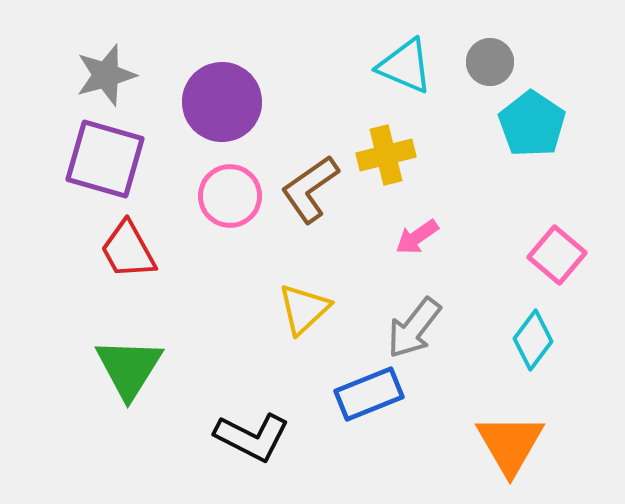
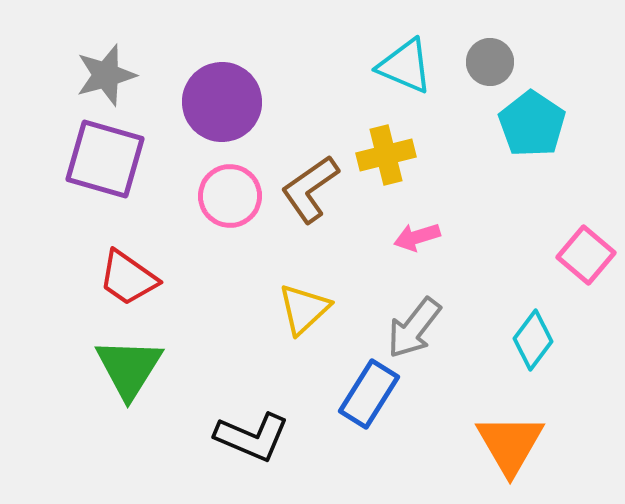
pink arrow: rotated 18 degrees clockwise
red trapezoid: moved 28 px down; rotated 26 degrees counterclockwise
pink square: moved 29 px right
blue rectangle: rotated 36 degrees counterclockwise
black L-shape: rotated 4 degrees counterclockwise
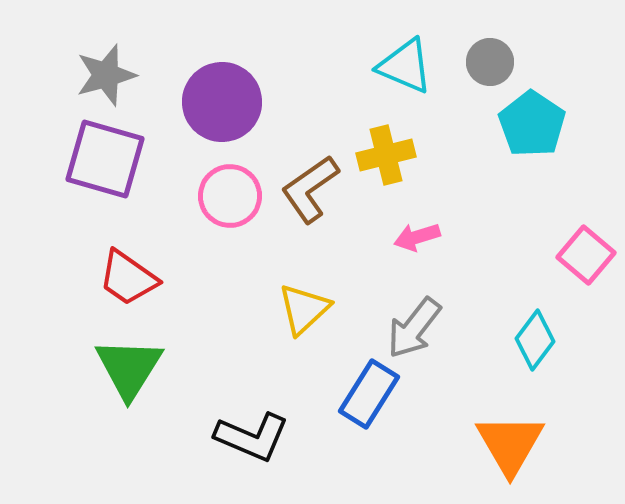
cyan diamond: moved 2 px right
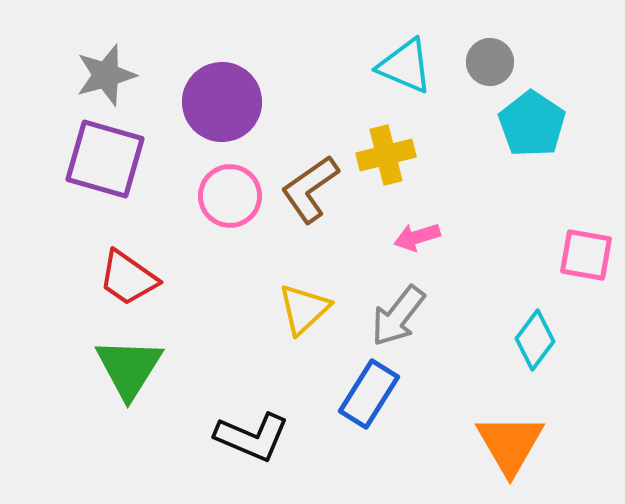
pink square: rotated 30 degrees counterclockwise
gray arrow: moved 16 px left, 12 px up
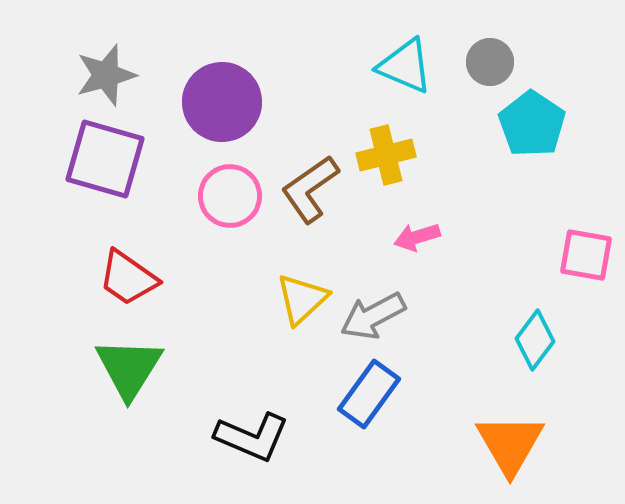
yellow triangle: moved 2 px left, 10 px up
gray arrow: moved 25 px left; rotated 24 degrees clockwise
blue rectangle: rotated 4 degrees clockwise
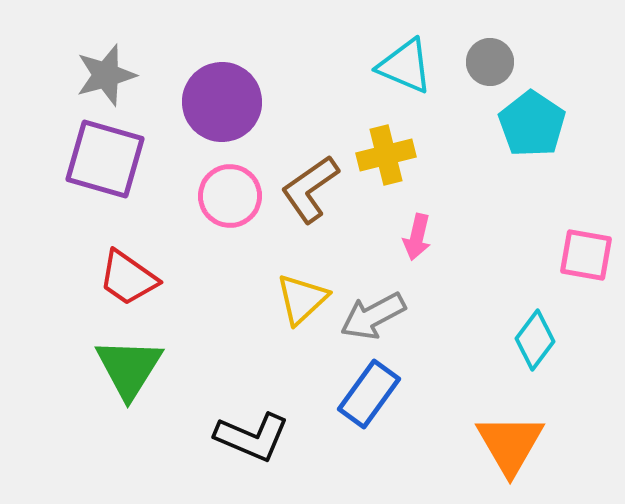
pink arrow: rotated 60 degrees counterclockwise
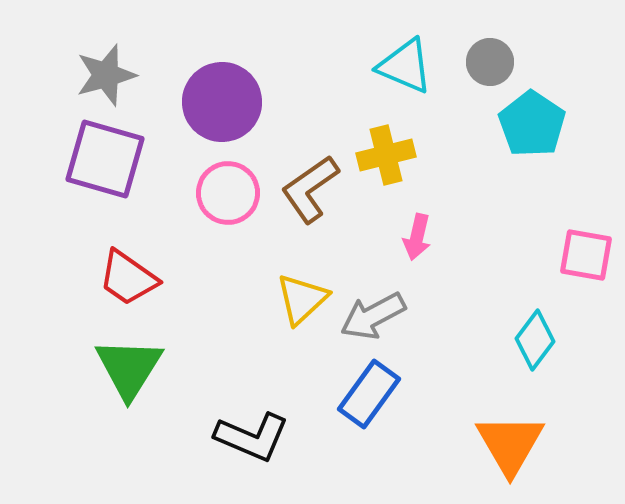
pink circle: moved 2 px left, 3 px up
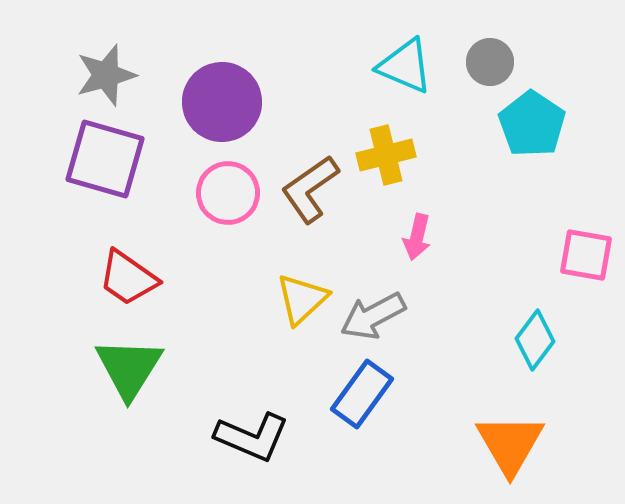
blue rectangle: moved 7 px left
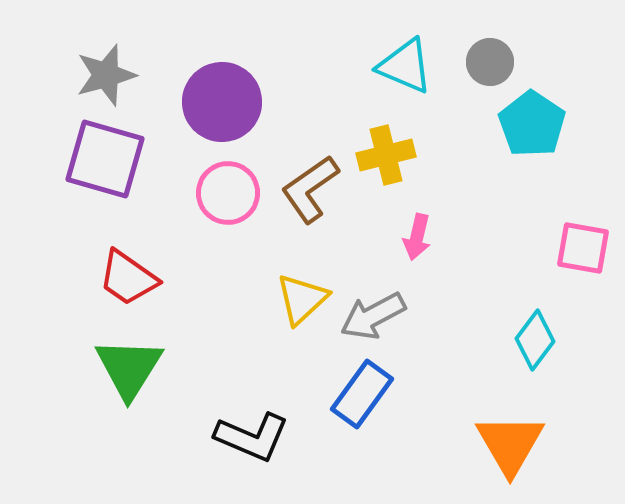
pink square: moved 3 px left, 7 px up
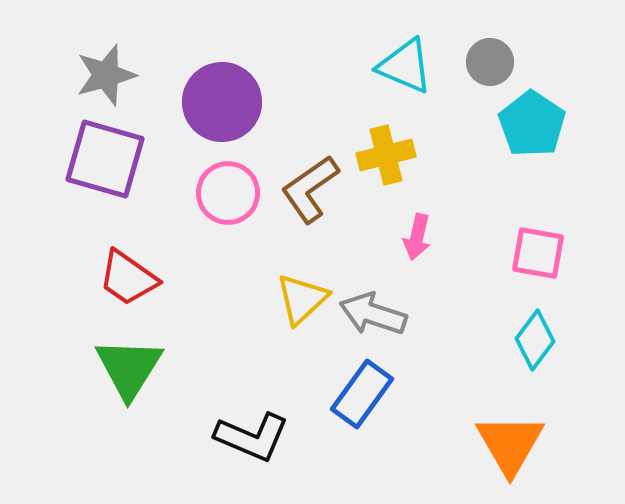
pink square: moved 45 px left, 5 px down
gray arrow: moved 2 px up; rotated 46 degrees clockwise
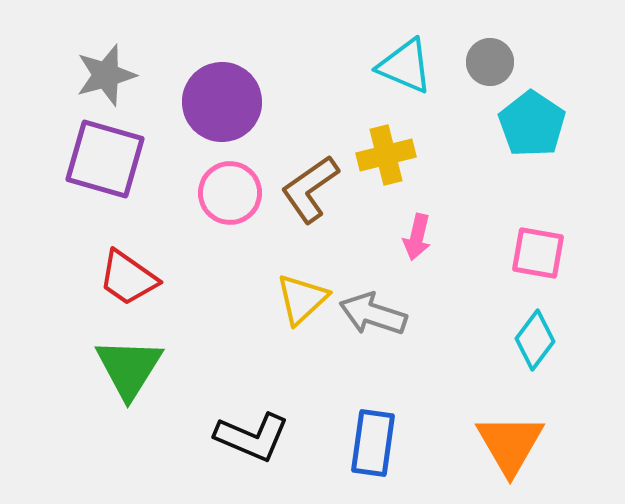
pink circle: moved 2 px right
blue rectangle: moved 11 px right, 49 px down; rotated 28 degrees counterclockwise
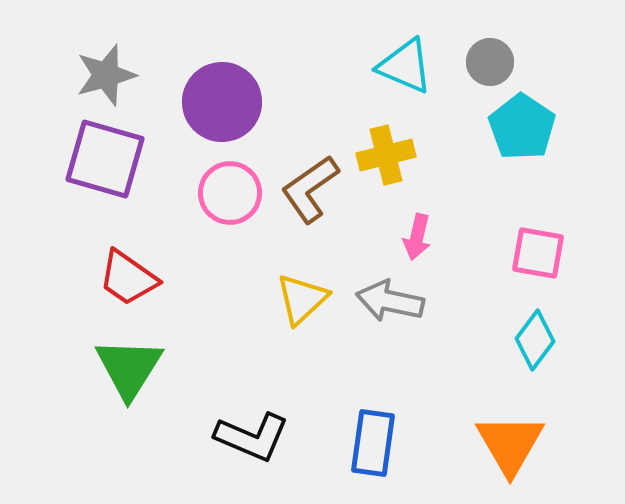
cyan pentagon: moved 10 px left, 3 px down
gray arrow: moved 17 px right, 13 px up; rotated 6 degrees counterclockwise
